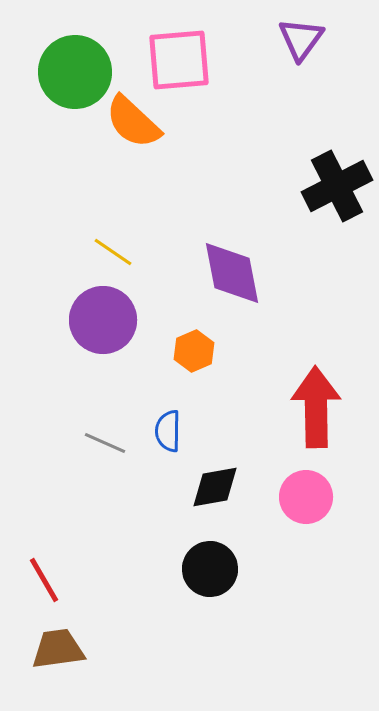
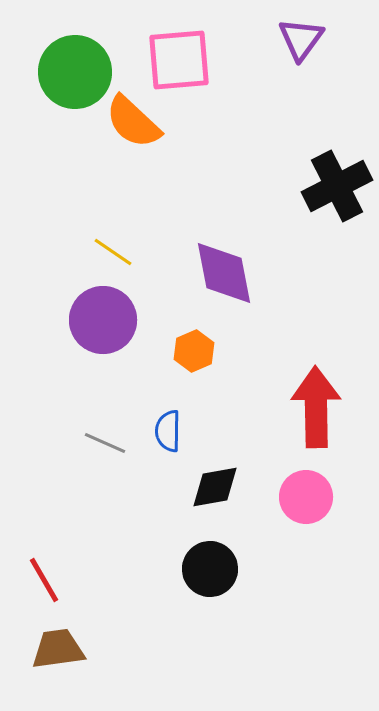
purple diamond: moved 8 px left
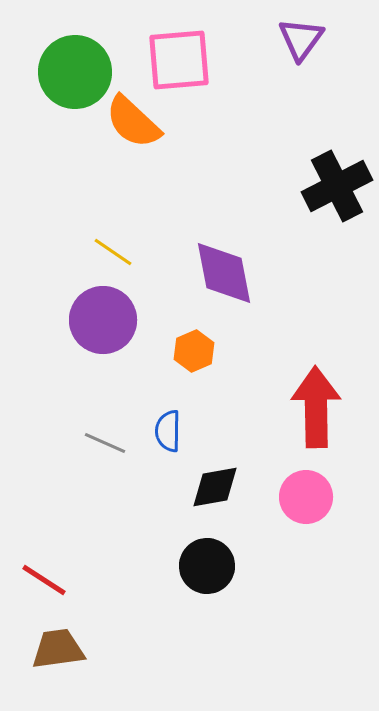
black circle: moved 3 px left, 3 px up
red line: rotated 27 degrees counterclockwise
